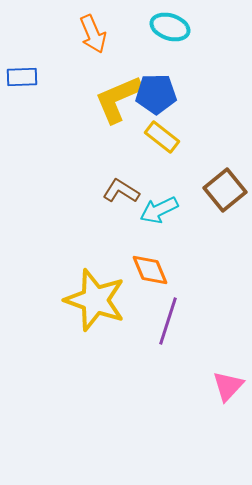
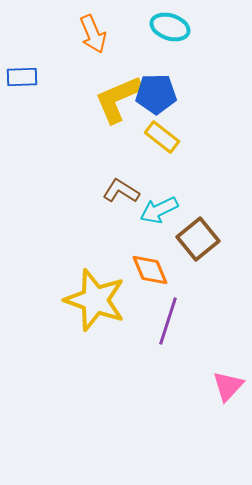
brown square: moved 27 px left, 49 px down
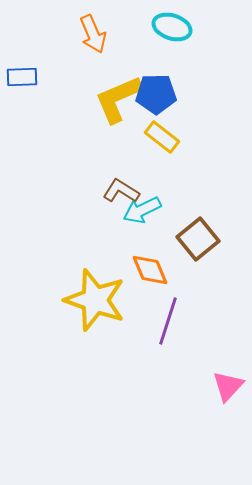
cyan ellipse: moved 2 px right
cyan arrow: moved 17 px left
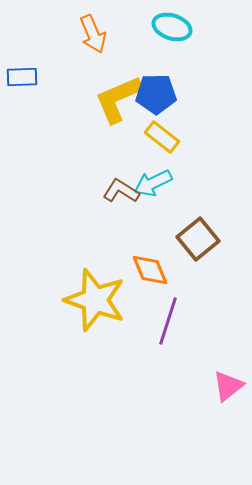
cyan arrow: moved 11 px right, 27 px up
pink triangle: rotated 8 degrees clockwise
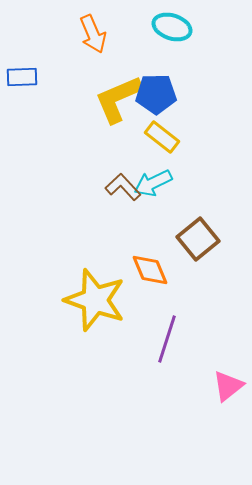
brown L-shape: moved 2 px right, 4 px up; rotated 15 degrees clockwise
purple line: moved 1 px left, 18 px down
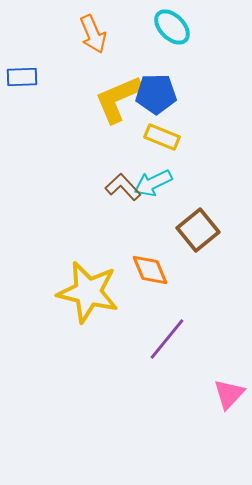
cyan ellipse: rotated 27 degrees clockwise
yellow rectangle: rotated 16 degrees counterclockwise
brown square: moved 9 px up
yellow star: moved 7 px left, 8 px up; rotated 6 degrees counterclockwise
purple line: rotated 21 degrees clockwise
pink triangle: moved 1 px right, 8 px down; rotated 8 degrees counterclockwise
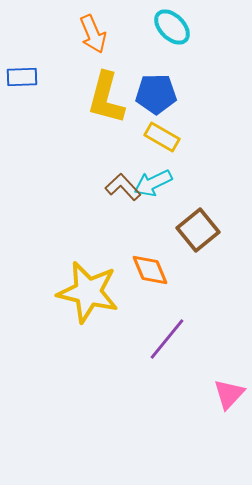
yellow L-shape: moved 12 px left, 1 px up; rotated 52 degrees counterclockwise
yellow rectangle: rotated 8 degrees clockwise
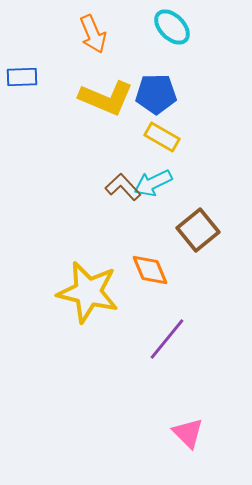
yellow L-shape: rotated 82 degrees counterclockwise
pink triangle: moved 41 px left, 39 px down; rotated 28 degrees counterclockwise
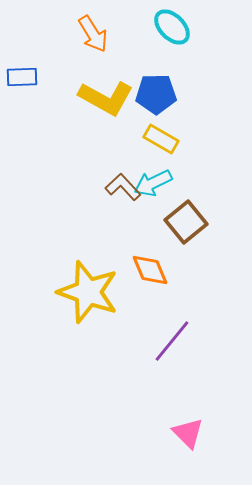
orange arrow: rotated 9 degrees counterclockwise
yellow L-shape: rotated 6 degrees clockwise
yellow rectangle: moved 1 px left, 2 px down
brown square: moved 12 px left, 8 px up
yellow star: rotated 6 degrees clockwise
purple line: moved 5 px right, 2 px down
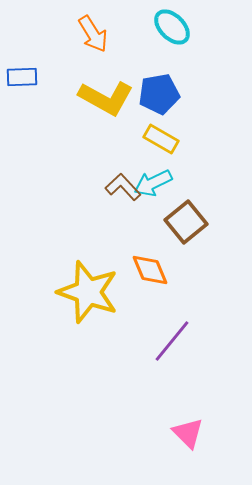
blue pentagon: moved 3 px right; rotated 9 degrees counterclockwise
